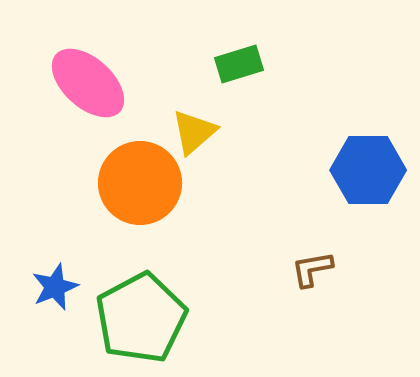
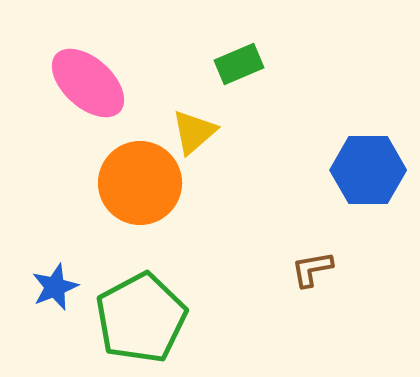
green rectangle: rotated 6 degrees counterclockwise
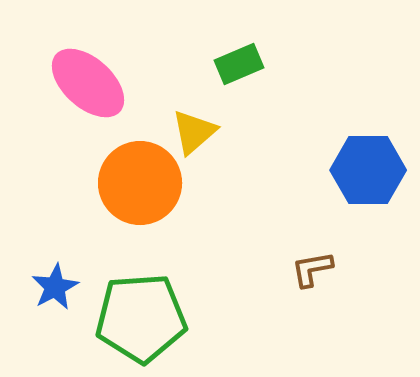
blue star: rotated 6 degrees counterclockwise
green pentagon: rotated 24 degrees clockwise
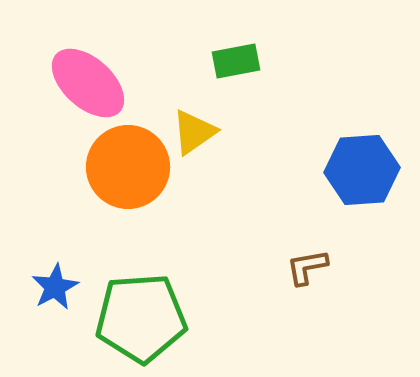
green rectangle: moved 3 px left, 3 px up; rotated 12 degrees clockwise
yellow triangle: rotated 6 degrees clockwise
blue hexagon: moved 6 px left; rotated 4 degrees counterclockwise
orange circle: moved 12 px left, 16 px up
brown L-shape: moved 5 px left, 2 px up
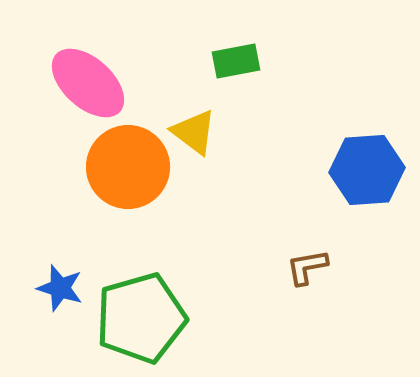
yellow triangle: rotated 48 degrees counterclockwise
blue hexagon: moved 5 px right
blue star: moved 5 px right, 1 px down; rotated 27 degrees counterclockwise
green pentagon: rotated 12 degrees counterclockwise
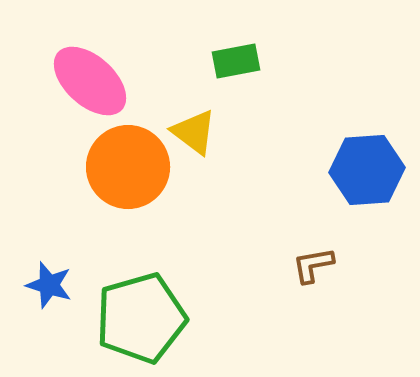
pink ellipse: moved 2 px right, 2 px up
brown L-shape: moved 6 px right, 2 px up
blue star: moved 11 px left, 3 px up
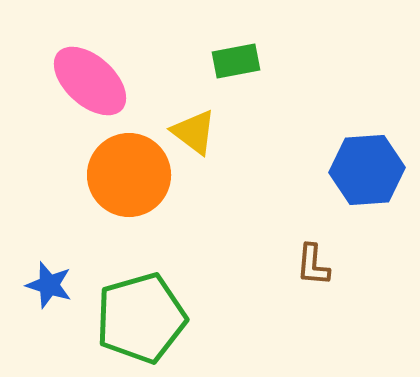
orange circle: moved 1 px right, 8 px down
brown L-shape: rotated 75 degrees counterclockwise
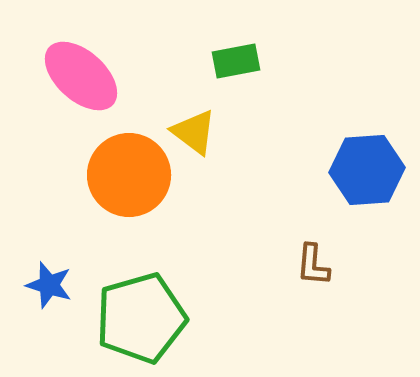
pink ellipse: moved 9 px left, 5 px up
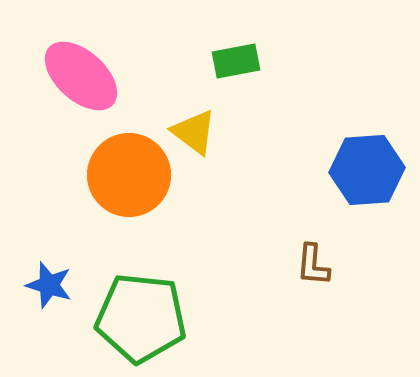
green pentagon: rotated 22 degrees clockwise
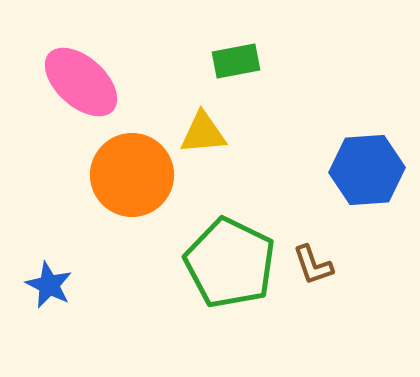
pink ellipse: moved 6 px down
yellow triangle: moved 9 px right, 1 px down; rotated 42 degrees counterclockwise
orange circle: moved 3 px right
brown L-shape: rotated 24 degrees counterclockwise
blue star: rotated 9 degrees clockwise
green pentagon: moved 89 px right, 55 px up; rotated 20 degrees clockwise
